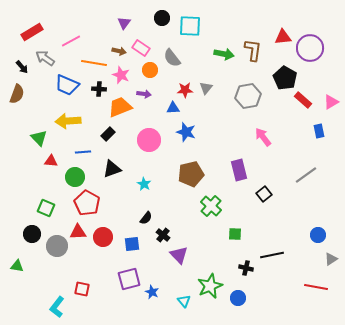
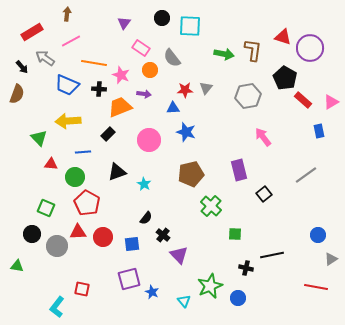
red triangle at (283, 37): rotated 24 degrees clockwise
brown arrow at (119, 51): moved 52 px left, 37 px up; rotated 96 degrees counterclockwise
red triangle at (51, 161): moved 3 px down
black triangle at (112, 169): moved 5 px right, 3 px down
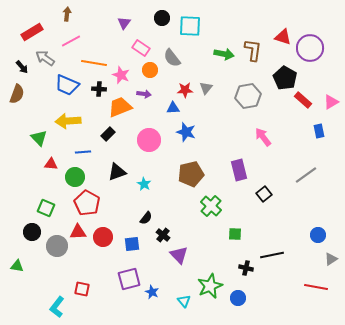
black circle at (32, 234): moved 2 px up
